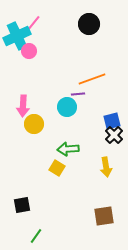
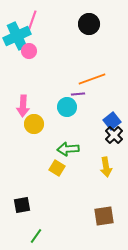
pink line: moved 4 px up; rotated 20 degrees counterclockwise
blue square: rotated 24 degrees counterclockwise
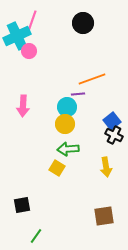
black circle: moved 6 px left, 1 px up
yellow circle: moved 31 px right
black cross: rotated 18 degrees counterclockwise
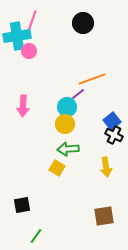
cyan cross: rotated 16 degrees clockwise
purple line: rotated 32 degrees counterclockwise
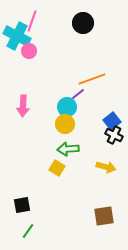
cyan cross: rotated 36 degrees clockwise
yellow arrow: rotated 66 degrees counterclockwise
green line: moved 8 px left, 5 px up
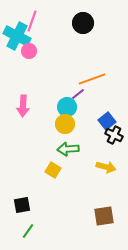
blue square: moved 5 px left
yellow square: moved 4 px left, 2 px down
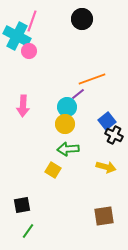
black circle: moved 1 px left, 4 px up
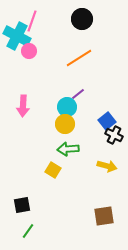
orange line: moved 13 px left, 21 px up; rotated 12 degrees counterclockwise
yellow arrow: moved 1 px right, 1 px up
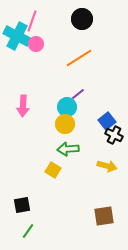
pink circle: moved 7 px right, 7 px up
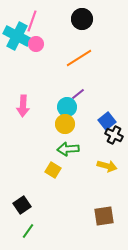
black square: rotated 24 degrees counterclockwise
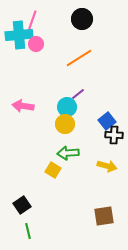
cyan cross: moved 2 px right, 1 px up; rotated 32 degrees counterclockwise
pink arrow: rotated 95 degrees clockwise
black cross: rotated 24 degrees counterclockwise
green arrow: moved 4 px down
green line: rotated 49 degrees counterclockwise
